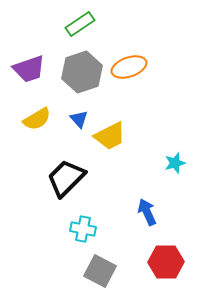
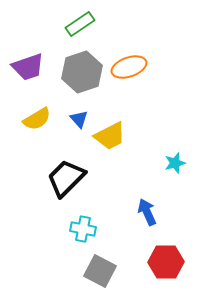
purple trapezoid: moved 1 px left, 2 px up
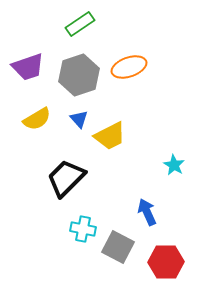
gray hexagon: moved 3 px left, 3 px down
cyan star: moved 1 px left, 2 px down; rotated 25 degrees counterclockwise
gray square: moved 18 px right, 24 px up
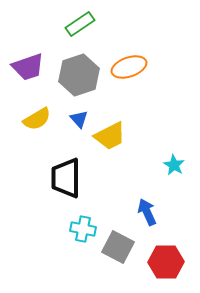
black trapezoid: rotated 45 degrees counterclockwise
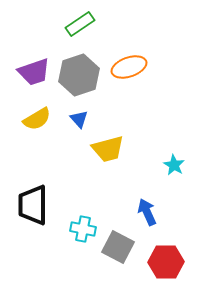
purple trapezoid: moved 6 px right, 5 px down
yellow trapezoid: moved 2 px left, 13 px down; rotated 12 degrees clockwise
black trapezoid: moved 33 px left, 27 px down
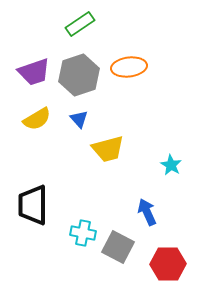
orange ellipse: rotated 12 degrees clockwise
cyan star: moved 3 px left
cyan cross: moved 4 px down
red hexagon: moved 2 px right, 2 px down
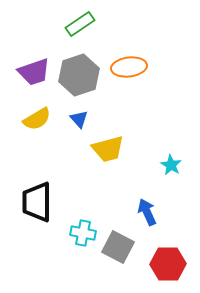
black trapezoid: moved 4 px right, 3 px up
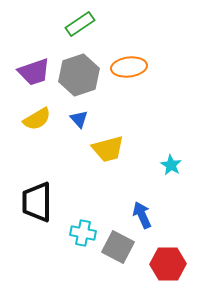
blue arrow: moved 5 px left, 3 px down
